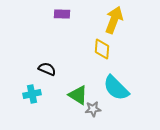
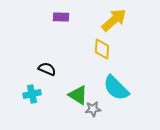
purple rectangle: moved 1 px left, 3 px down
yellow arrow: rotated 28 degrees clockwise
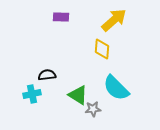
black semicircle: moved 6 px down; rotated 30 degrees counterclockwise
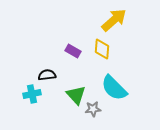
purple rectangle: moved 12 px right, 34 px down; rotated 28 degrees clockwise
cyan semicircle: moved 2 px left
green triangle: moved 2 px left; rotated 15 degrees clockwise
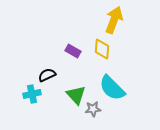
yellow arrow: rotated 28 degrees counterclockwise
black semicircle: rotated 18 degrees counterclockwise
cyan semicircle: moved 2 px left
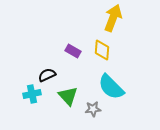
yellow arrow: moved 1 px left, 2 px up
yellow diamond: moved 1 px down
cyan semicircle: moved 1 px left, 1 px up
green triangle: moved 8 px left, 1 px down
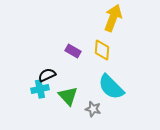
cyan cross: moved 8 px right, 5 px up
gray star: rotated 21 degrees clockwise
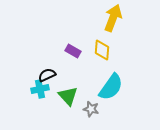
cyan semicircle: rotated 100 degrees counterclockwise
gray star: moved 2 px left
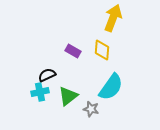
cyan cross: moved 3 px down
green triangle: rotated 35 degrees clockwise
